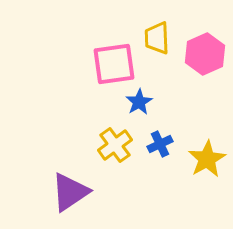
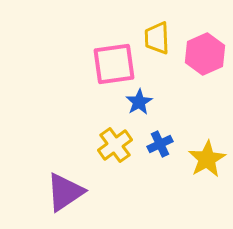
purple triangle: moved 5 px left
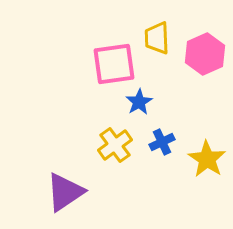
blue cross: moved 2 px right, 2 px up
yellow star: rotated 9 degrees counterclockwise
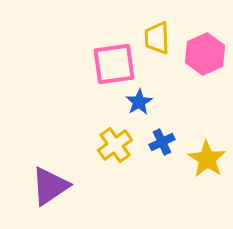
purple triangle: moved 15 px left, 6 px up
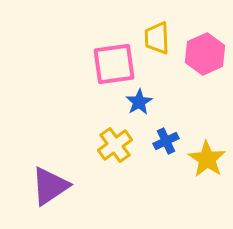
blue cross: moved 4 px right, 1 px up
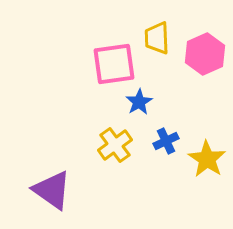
purple triangle: moved 2 px right, 4 px down; rotated 51 degrees counterclockwise
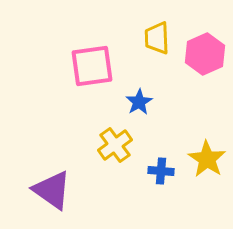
pink square: moved 22 px left, 2 px down
blue cross: moved 5 px left, 30 px down; rotated 30 degrees clockwise
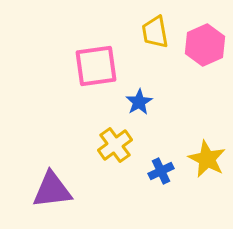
yellow trapezoid: moved 2 px left, 6 px up; rotated 8 degrees counterclockwise
pink hexagon: moved 9 px up
pink square: moved 4 px right
yellow star: rotated 6 degrees counterclockwise
blue cross: rotated 30 degrees counterclockwise
purple triangle: rotated 42 degrees counterclockwise
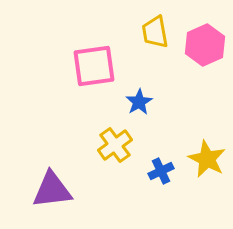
pink square: moved 2 px left
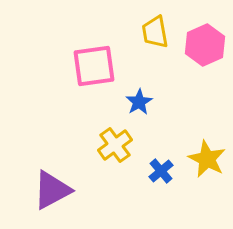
blue cross: rotated 15 degrees counterclockwise
purple triangle: rotated 21 degrees counterclockwise
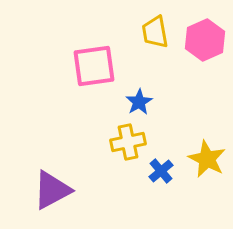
pink hexagon: moved 5 px up
yellow cross: moved 13 px right, 3 px up; rotated 24 degrees clockwise
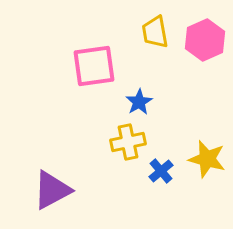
yellow star: rotated 12 degrees counterclockwise
